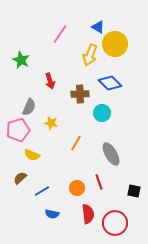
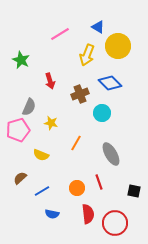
pink line: rotated 24 degrees clockwise
yellow circle: moved 3 px right, 2 px down
yellow arrow: moved 3 px left
brown cross: rotated 18 degrees counterclockwise
yellow semicircle: moved 9 px right
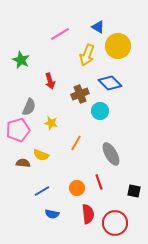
cyan circle: moved 2 px left, 2 px up
brown semicircle: moved 3 px right, 15 px up; rotated 48 degrees clockwise
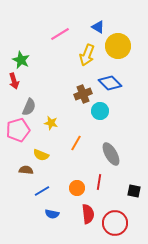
red arrow: moved 36 px left
brown cross: moved 3 px right
brown semicircle: moved 3 px right, 7 px down
red line: rotated 28 degrees clockwise
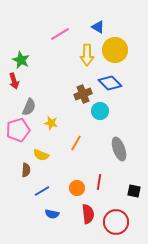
yellow circle: moved 3 px left, 4 px down
yellow arrow: rotated 20 degrees counterclockwise
gray ellipse: moved 8 px right, 5 px up; rotated 10 degrees clockwise
brown semicircle: rotated 88 degrees clockwise
red circle: moved 1 px right, 1 px up
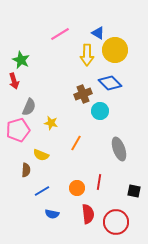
blue triangle: moved 6 px down
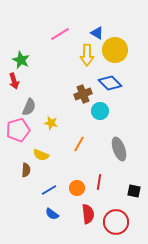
blue triangle: moved 1 px left
orange line: moved 3 px right, 1 px down
blue line: moved 7 px right, 1 px up
blue semicircle: rotated 24 degrees clockwise
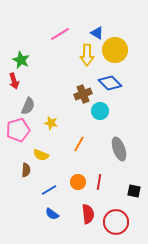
gray semicircle: moved 1 px left, 1 px up
orange circle: moved 1 px right, 6 px up
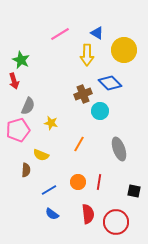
yellow circle: moved 9 px right
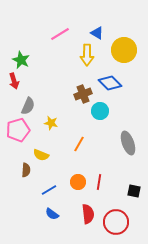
gray ellipse: moved 9 px right, 6 px up
